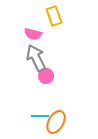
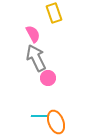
yellow rectangle: moved 3 px up
pink semicircle: rotated 132 degrees counterclockwise
pink circle: moved 2 px right, 2 px down
orange ellipse: rotated 50 degrees counterclockwise
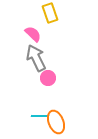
yellow rectangle: moved 4 px left
pink semicircle: rotated 18 degrees counterclockwise
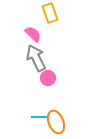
cyan line: moved 1 px down
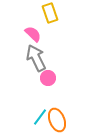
cyan line: rotated 54 degrees counterclockwise
orange ellipse: moved 1 px right, 2 px up
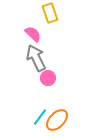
orange ellipse: rotated 65 degrees clockwise
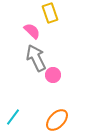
pink semicircle: moved 1 px left, 3 px up
pink circle: moved 5 px right, 3 px up
cyan line: moved 27 px left
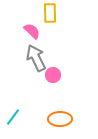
yellow rectangle: rotated 18 degrees clockwise
orange ellipse: moved 3 px right, 1 px up; rotated 45 degrees clockwise
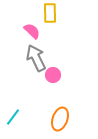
orange ellipse: rotated 70 degrees counterclockwise
